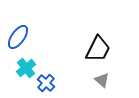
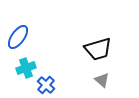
black trapezoid: rotated 48 degrees clockwise
cyan cross: rotated 18 degrees clockwise
blue cross: moved 2 px down
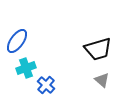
blue ellipse: moved 1 px left, 4 px down
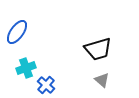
blue ellipse: moved 9 px up
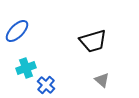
blue ellipse: moved 1 px up; rotated 10 degrees clockwise
black trapezoid: moved 5 px left, 8 px up
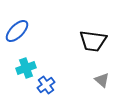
black trapezoid: rotated 24 degrees clockwise
blue cross: rotated 12 degrees clockwise
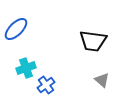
blue ellipse: moved 1 px left, 2 px up
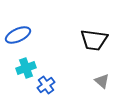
blue ellipse: moved 2 px right, 6 px down; rotated 20 degrees clockwise
black trapezoid: moved 1 px right, 1 px up
gray triangle: moved 1 px down
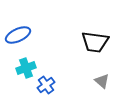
black trapezoid: moved 1 px right, 2 px down
